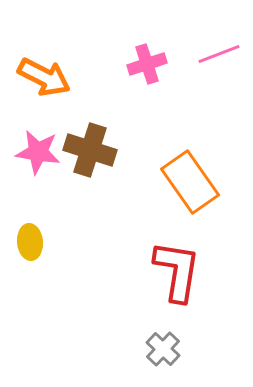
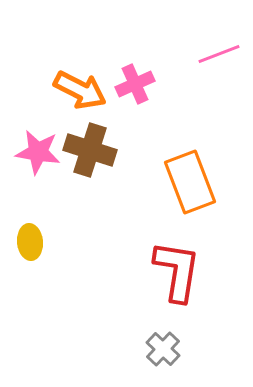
pink cross: moved 12 px left, 20 px down; rotated 6 degrees counterclockwise
orange arrow: moved 36 px right, 13 px down
orange rectangle: rotated 14 degrees clockwise
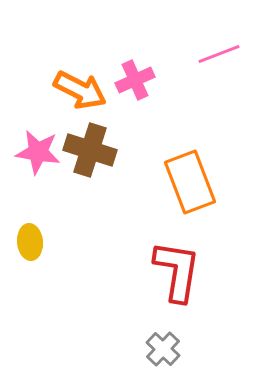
pink cross: moved 4 px up
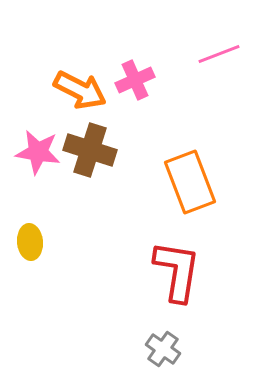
gray cross: rotated 8 degrees counterclockwise
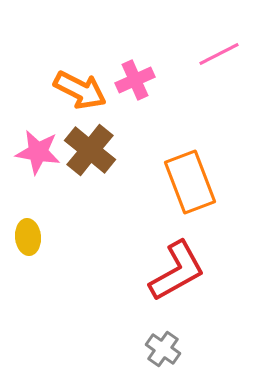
pink line: rotated 6 degrees counterclockwise
brown cross: rotated 21 degrees clockwise
yellow ellipse: moved 2 px left, 5 px up
red L-shape: rotated 52 degrees clockwise
